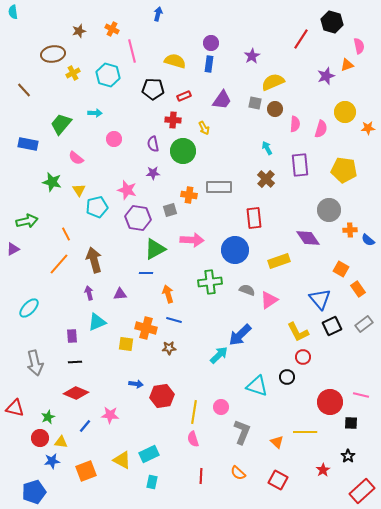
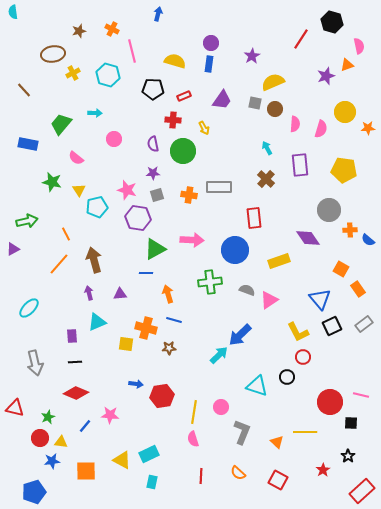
gray square at (170, 210): moved 13 px left, 15 px up
orange square at (86, 471): rotated 20 degrees clockwise
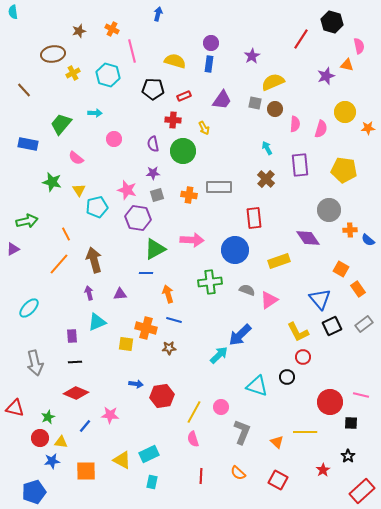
orange triangle at (347, 65): rotated 32 degrees clockwise
yellow line at (194, 412): rotated 20 degrees clockwise
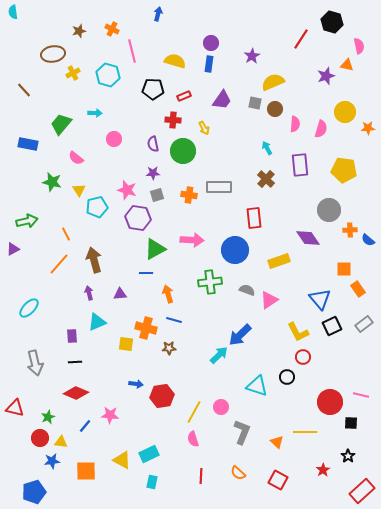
orange square at (341, 269): moved 3 px right; rotated 28 degrees counterclockwise
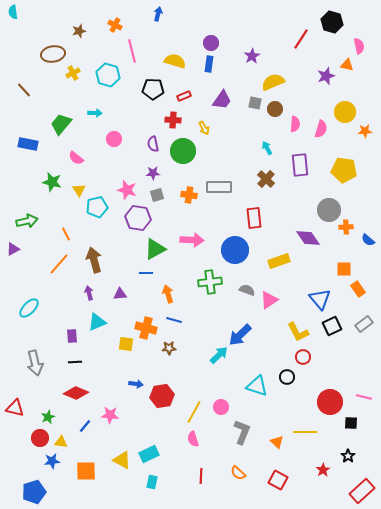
orange cross at (112, 29): moved 3 px right, 4 px up
orange star at (368, 128): moved 3 px left, 3 px down
orange cross at (350, 230): moved 4 px left, 3 px up
pink line at (361, 395): moved 3 px right, 2 px down
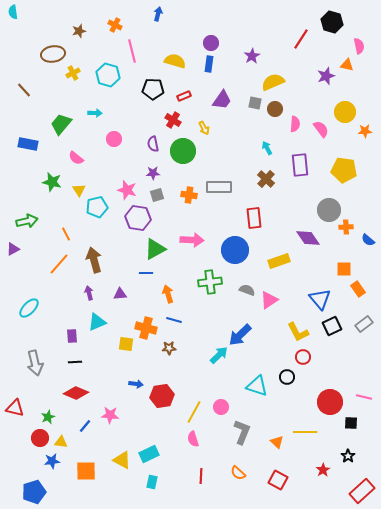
red cross at (173, 120): rotated 28 degrees clockwise
pink semicircle at (321, 129): rotated 54 degrees counterclockwise
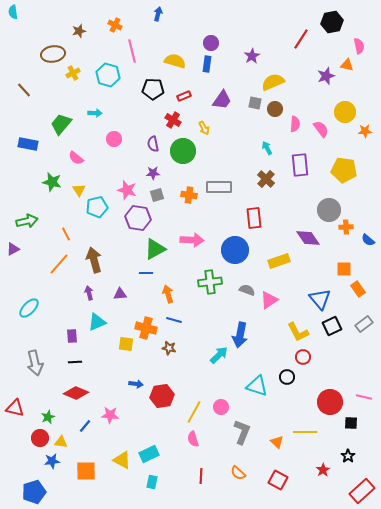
black hexagon at (332, 22): rotated 25 degrees counterclockwise
blue rectangle at (209, 64): moved 2 px left
blue arrow at (240, 335): rotated 35 degrees counterclockwise
brown star at (169, 348): rotated 16 degrees clockwise
